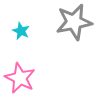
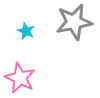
cyan star: moved 5 px right
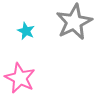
gray star: rotated 15 degrees counterclockwise
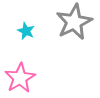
pink star: rotated 16 degrees clockwise
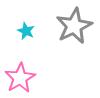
gray star: moved 4 px down
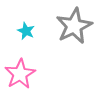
pink star: moved 4 px up
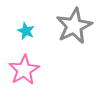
pink star: moved 4 px right, 4 px up
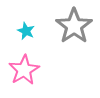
gray star: rotated 9 degrees counterclockwise
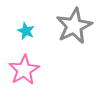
gray star: rotated 9 degrees clockwise
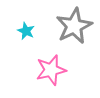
pink star: moved 27 px right; rotated 16 degrees clockwise
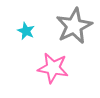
pink star: moved 2 px right, 2 px up; rotated 24 degrees clockwise
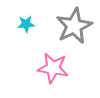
cyan star: moved 7 px up; rotated 30 degrees counterclockwise
